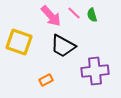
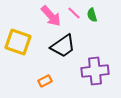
yellow square: moved 1 px left
black trapezoid: rotated 64 degrees counterclockwise
orange rectangle: moved 1 px left, 1 px down
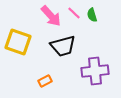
black trapezoid: rotated 20 degrees clockwise
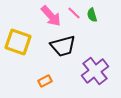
purple cross: rotated 32 degrees counterclockwise
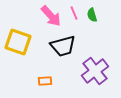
pink line: rotated 24 degrees clockwise
orange rectangle: rotated 24 degrees clockwise
